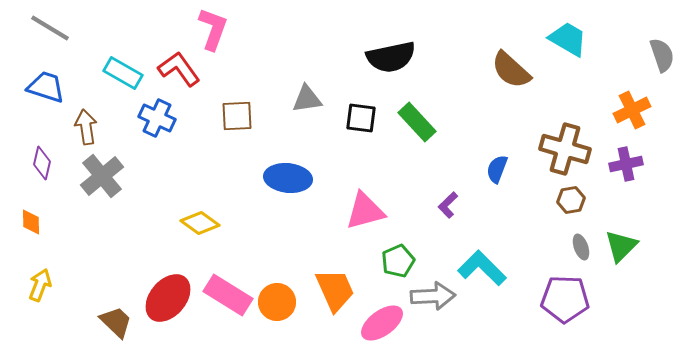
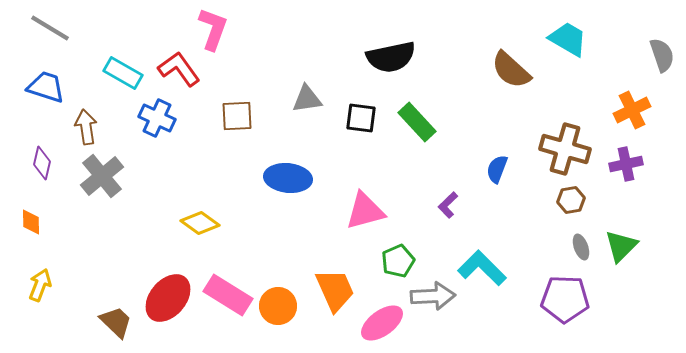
orange circle: moved 1 px right, 4 px down
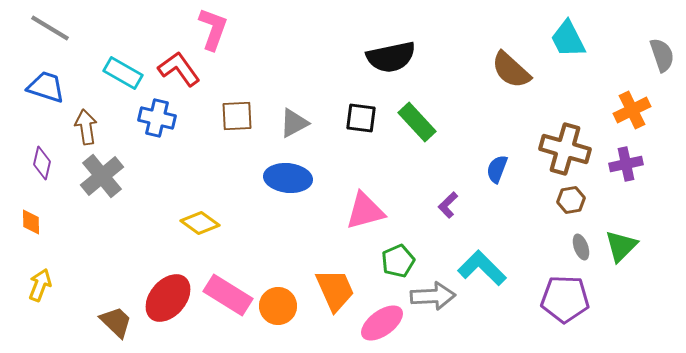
cyan trapezoid: rotated 147 degrees counterclockwise
gray triangle: moved 13 px left, 24 px down; rotated 20 degrees counterclockwise
blue cross: rotated 12 degrees counterclockwise
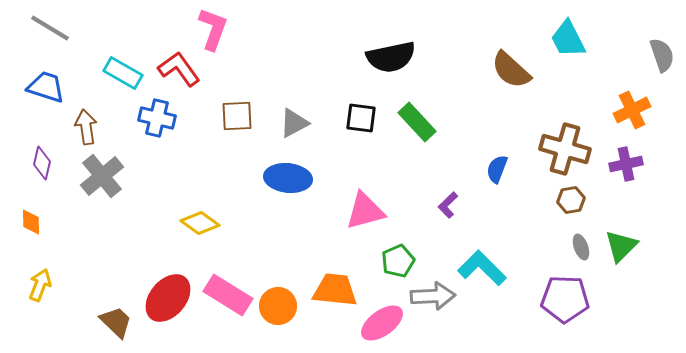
orange trapezoid: rotated 60 degrees counterclockwise
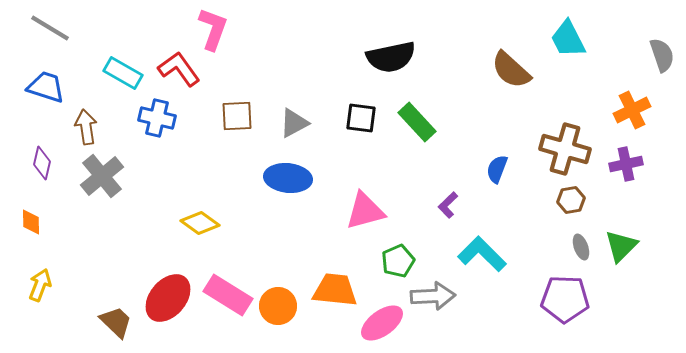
cyan L-shape: moved 14 px up
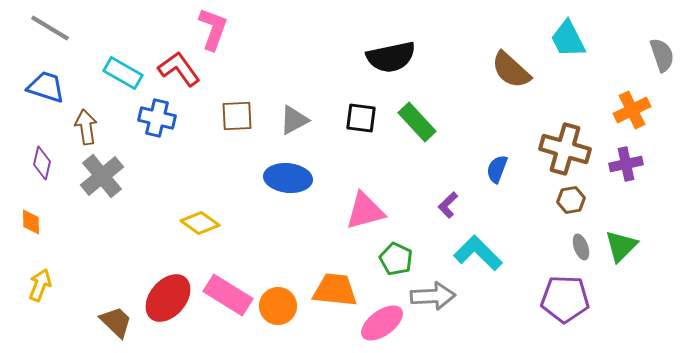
gray triangle: moved 3 px up
cyan L-shape: moved 4 px left, 1 px up
green pentagon: moved 2 px left, 2 px up; rotated 24 degrees counterclockwise
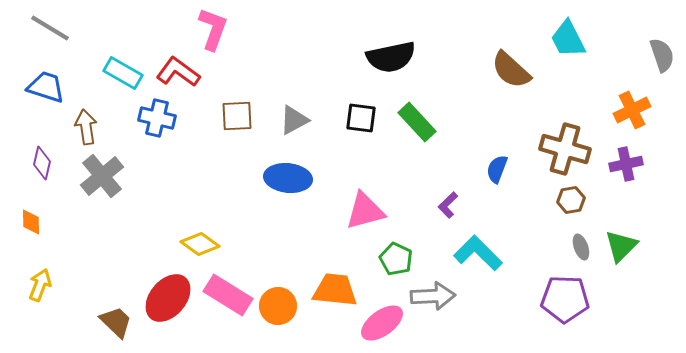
red L-shape: moved 1 px left, 3 px down; rotated 18 degrees counterclockwise
yellow diamond: moved 21 px down
